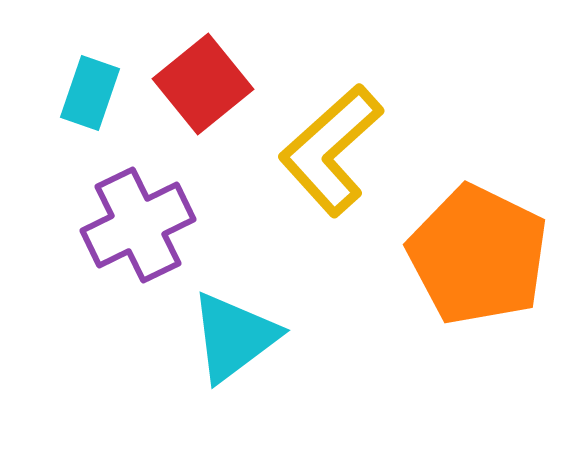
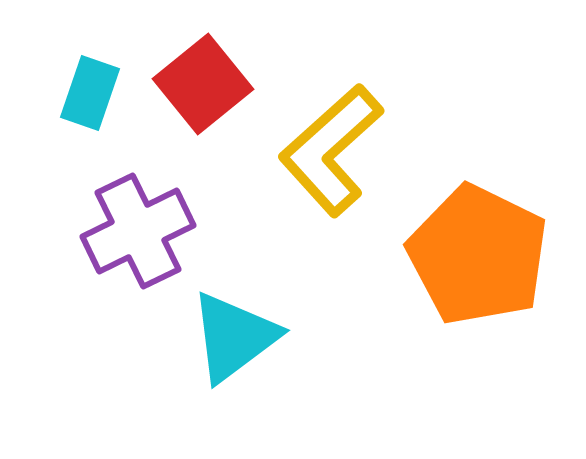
purple cross: moved 6 px down
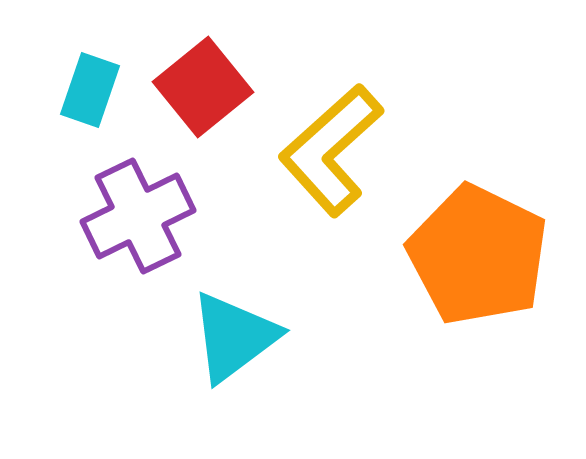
red square: moved 3 px down
cyan rectangle: moved 3 px up
purple cross: moved 15 px up
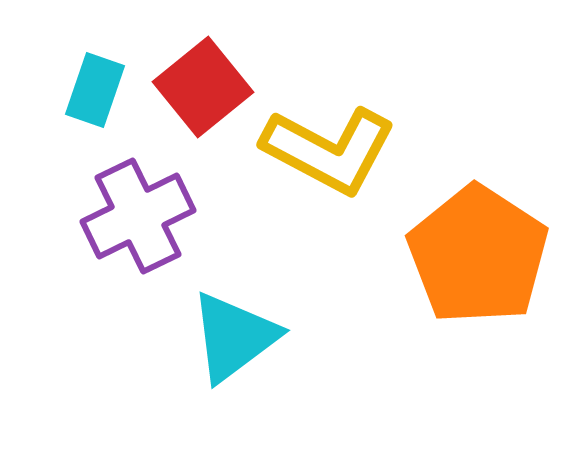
cyan rectangle: moved 5 px right
yellow L-shape: moved 2 px left; rotated 110 degrees counterclockwise
orange pentagon: rotated 7 degrees clockwise
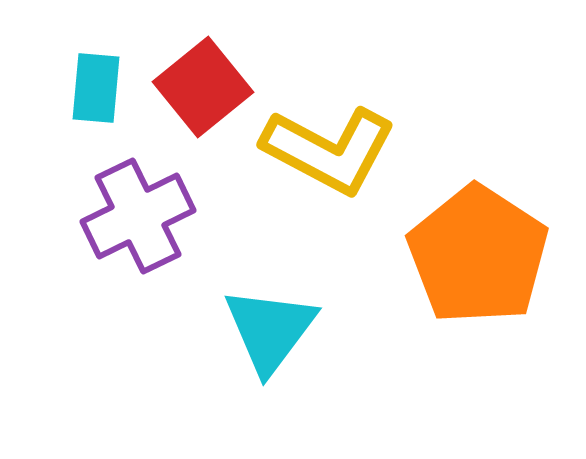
cyan rectangle: moved 1 px right, 2 px up; rotated 14 degrees counterclockwise
cyan triangle: moved 36 px right, 7 px up; rotated 16 degrees counterclockwise
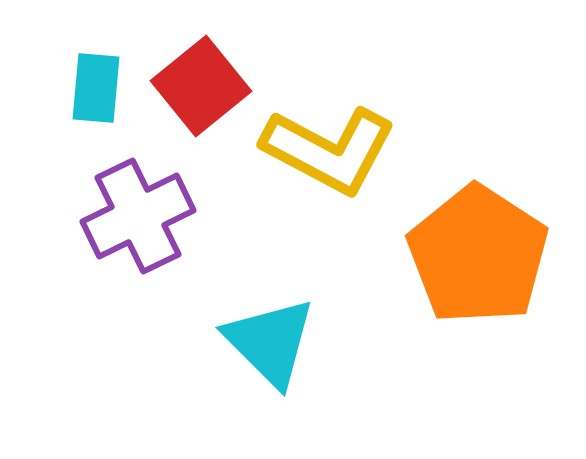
red square: moved 2 px left, 1 px up
cyan triangle: moved 12 px down; rotated 22 degrees counterclockwise
